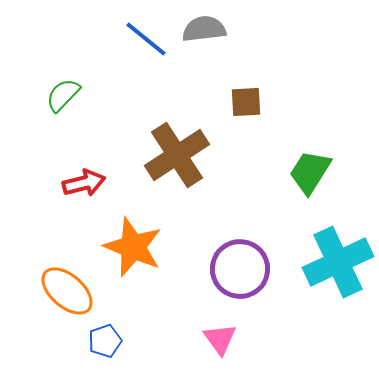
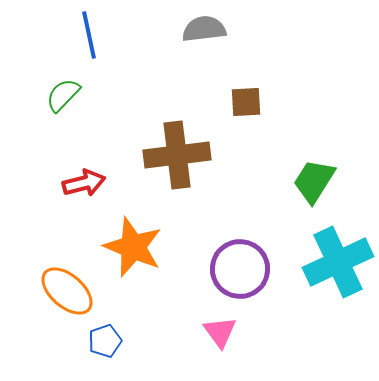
blue line: moved 57 px left, 4 px up; rotated 39 degrees clockwise
brown cross: rotated 26 degrees clockwise
green trapezoid: moved 4 px right, 9 px down
pink triangle: moved 7 px up
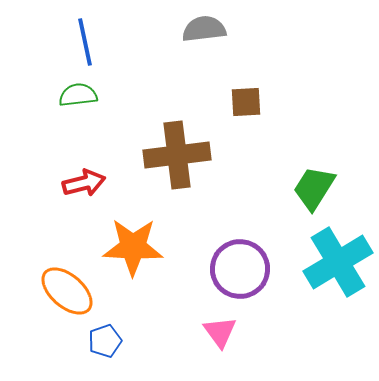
blue line: moved 4 px left, 7 px down
green semicircle: moved 15 px right; rotated 39 degrees clockwise
green trapezoid: moved 7 px down
orange star: rotated 20 degrees counterclockwise
cyan cross: rotated 6 degrees counterclockwise
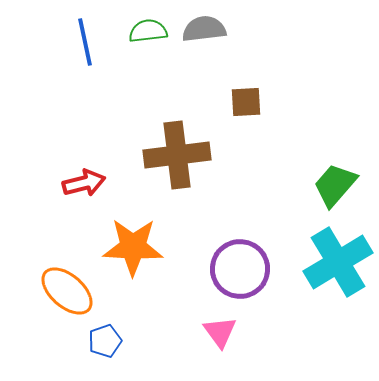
green semicircle: moved 70 px right, 64 px up
green trapezoid: moved 21 px right, 3 px up; rotated 9 degrees clockwise
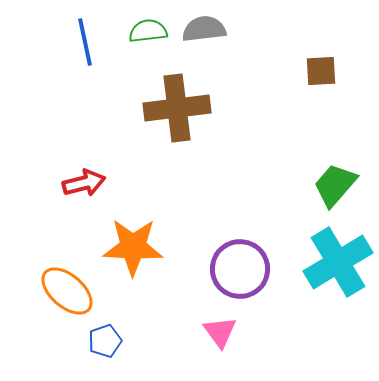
brown square: moved 75 px right, 31 px up
brown cross: moved 47 px up
